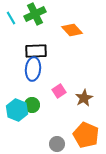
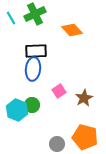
orange pentagon: moved 1 px left, 2 px down; rotated 10 degrees counterclockwise
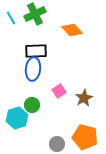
cyan hexagon: moved 8 px down; rotated 20 degrees clockwise
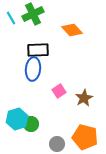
green cross: moved 2 px left
black rectangle: moved 2 px right, 1 px up
green circle: moved 1 px left, 19 px down
cyan hexagon: moved 1 px down
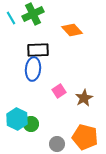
cyan hexagon: rotated 15 degrees counterclockwise
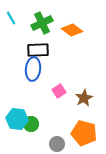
green cross: moved 9 px right, 9 px down
orange diamond: rotated 10 degrees counterclockwise
cyan hexagon: rotated 20 degrees counterclockwise
orange pentagon: moved 1 px left, 4 px up
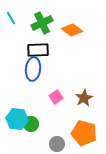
pink square: moved 3 px left, 6 px down
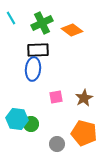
pink square: rotated 24 degrees clockwise
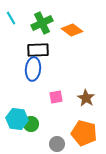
brown star: moved 2 px right; rotated 12 degrees counterclockwise
